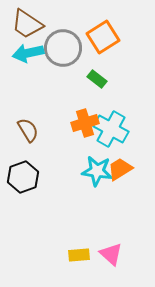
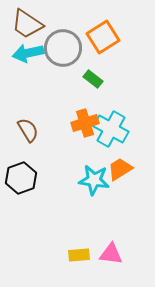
green rectangle: moved 4 px left
cyan star: moved 3 px left, 9 px down
black hexagon: moved 2 px left, 1 px down
pink triangle: rotated 35 degrees counterclockwise
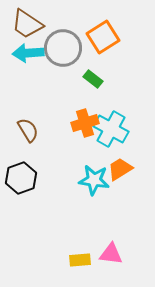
cyan arrow: rotated 8 degrees clockwise
yellow rectangle: moved 1 px right, 5 px down
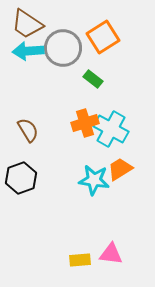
cyan arrow: moved 2 px up
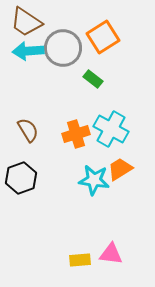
brown trapezoid: moved 1 px left, 2 px up
orange cross: moved 9 px left, 11 px down
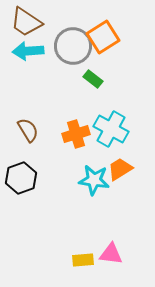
gray circle: moved 10 px right, 2 px up
yellow rectangle: moved 3 px right
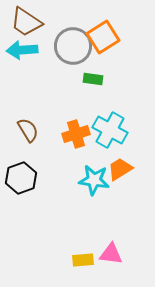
cyan arrow: moved 6 px left, 1 px up
green rectangle: rotated 30 degrees counterclockwise
cyan cross: moved 1 px left, 1 px down
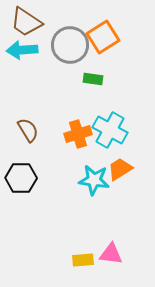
gray circle: moved 3 px left, 1 px up
orange cross: moved 2 px right
black hexagon: rotated 20 degrees clockwise
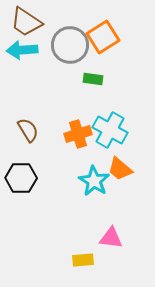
orange trapezoid: rotated 108 degrees counterclockwise
cyan star: moved 1 px down; rotated 24 degrees clockwise
pink triangle: moved 16 px up
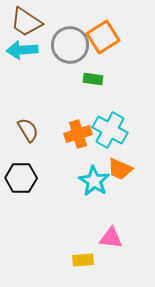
orange trapezoid: rotated 16 degrees counterclockwise
